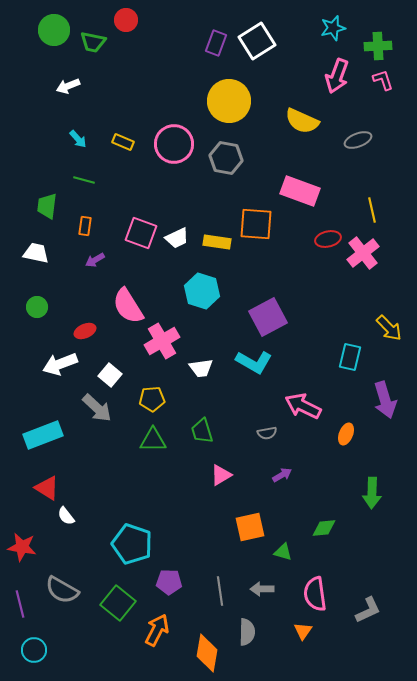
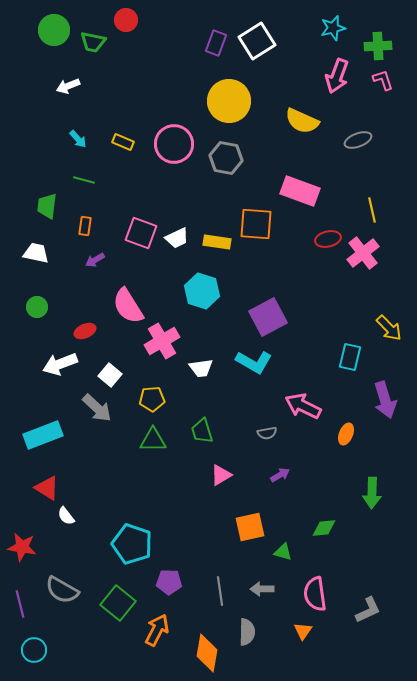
purple arrow at (282, 475): moved 2 px left
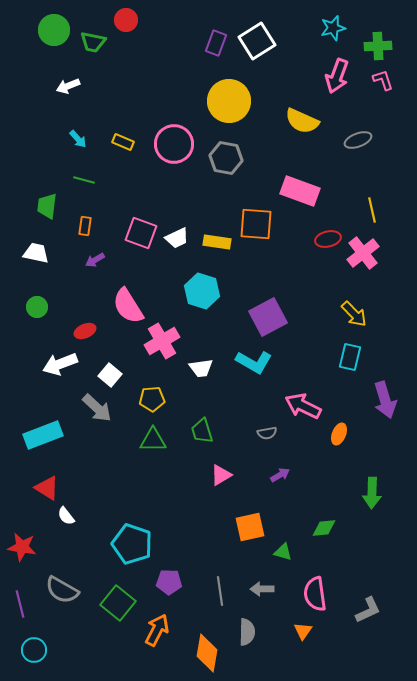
yellow arrow at (389, 328): moved 35 px left, 14 px up
orange ellipse at (346, 434): moved 7 px left
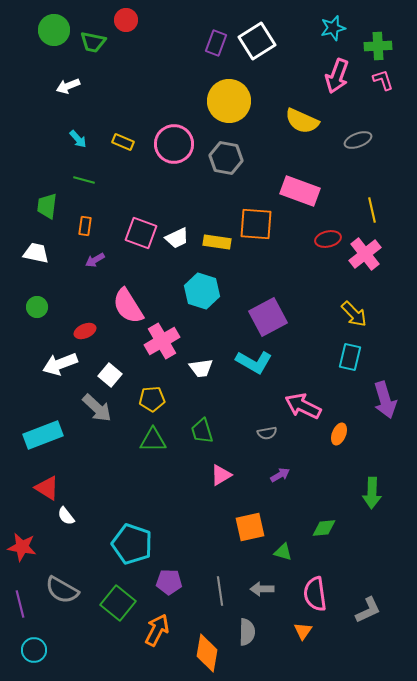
pink cross at (363, 253): moved 2 px right, 1 px down
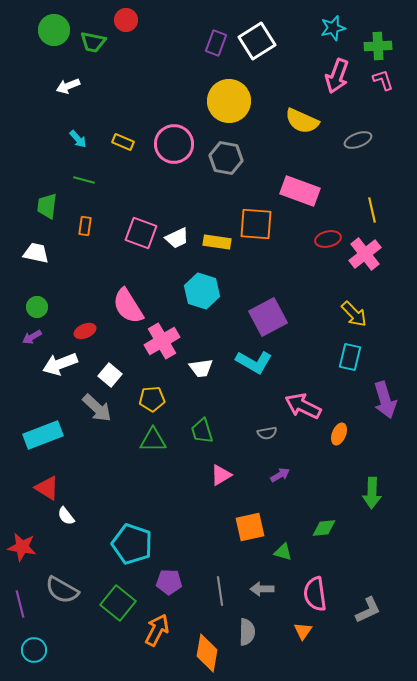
purple arrow at (95, 260): moved 63 px left, 77 px down
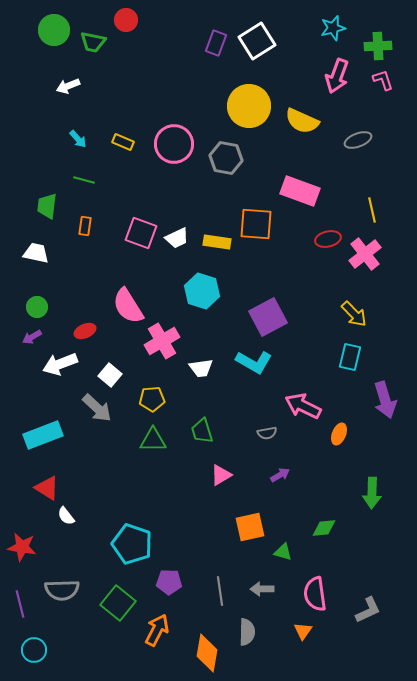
yellow circle at (229, 101): moved 20 px right, 5 px down
gray semicircle at (62, 590): rotated 32 degrees counterclockwise
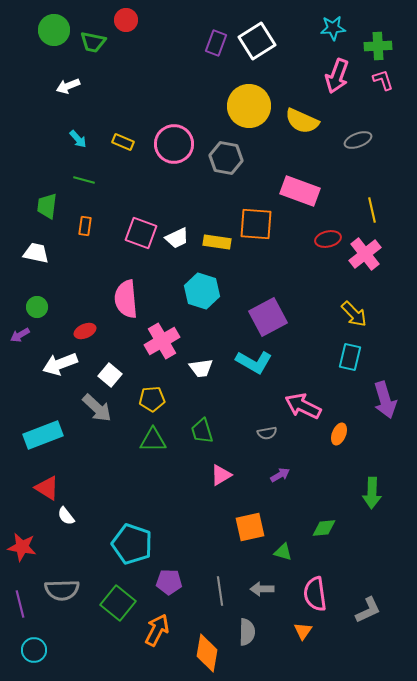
cyan star at (333, 28): rotated 10 degrees clockwise
pink semicircle at (128, 306): moved 2 px left, 7 px up; rotated 27 degrees clockwise
purple arrow at (32, 337): moved 12 px left, 2 px up
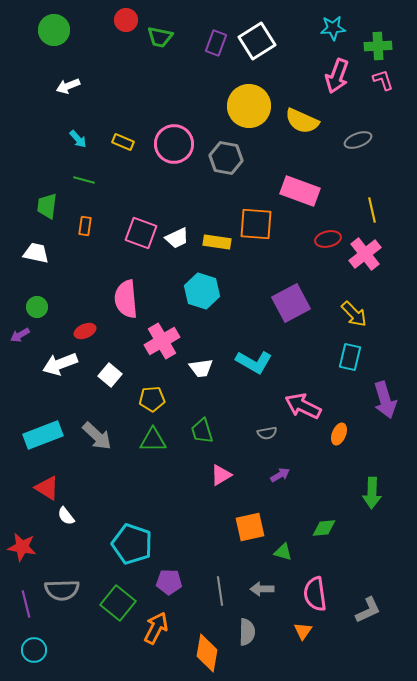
green trapezoid at (93, 42): moved 67 px right, 5 px up
purple square at (268, 317): moved 23 px right, 14 px up
gray arrow at (97, 408): moved 28 px down
purple line at (20, 604): moved 6 px right
orange arrow at (157, 630): moved 1 px left, 2 px up
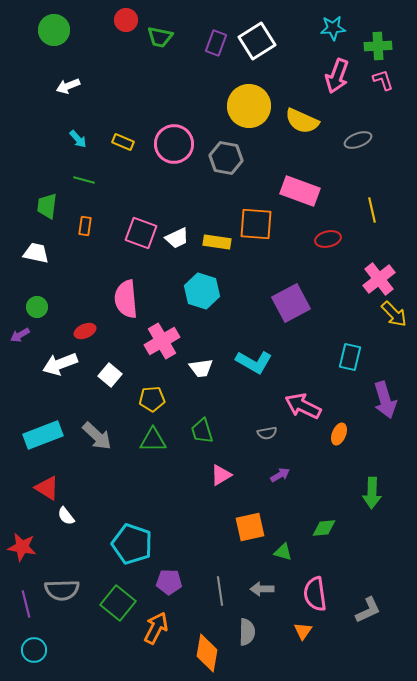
pink cross at (365, 254): moved 14 px right, 25 px down
yellow arrow at (354, 314): moved 40 px right
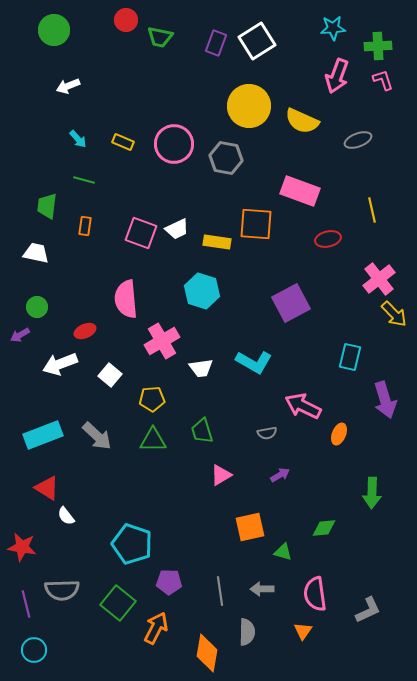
white trapezoid at (177, 238): moved 9 px up
